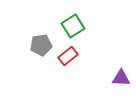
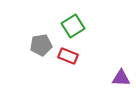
red rectangle: rotated 60 degrees clockwise
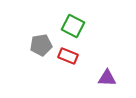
green square: rotated 30 degrees counterclockwise
purple triangle: moved 14 px left
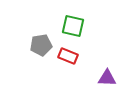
green square: rotated 15 degrees counterclockwise
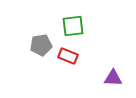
green square: rotated 20 degrees counterclockwise
purple triangle: moved 6 px right
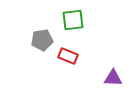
green square: moved 6 px up
gray pentagon: moved 1 px right, 5 px up
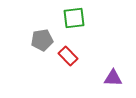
green square: moved 1 px right, 2 px up
red rectangle: rotated 24 degrees clockwise
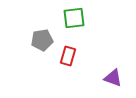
red rectangle: rotated 60 degrees clockwise
purple triangle: rotated 18 degrees clockwise
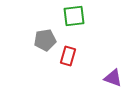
green square: moved 2 px up
gray pentagon: moved 3 px right
